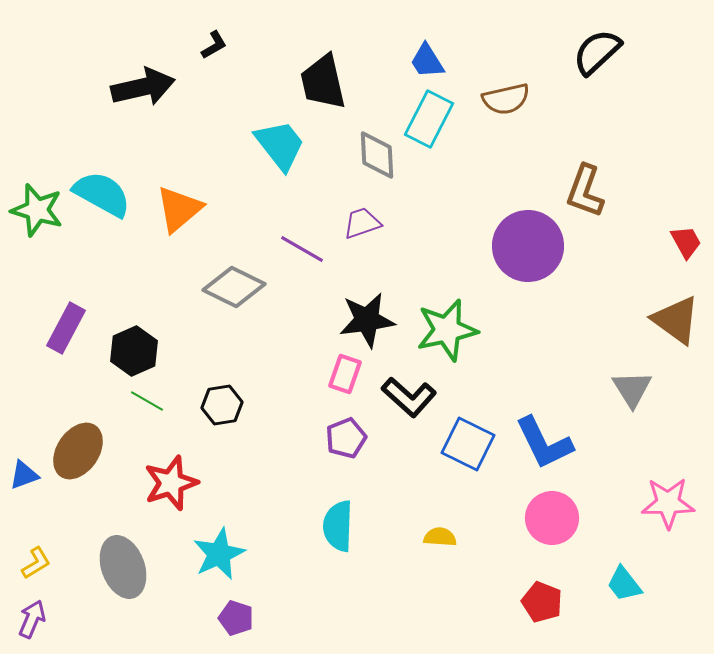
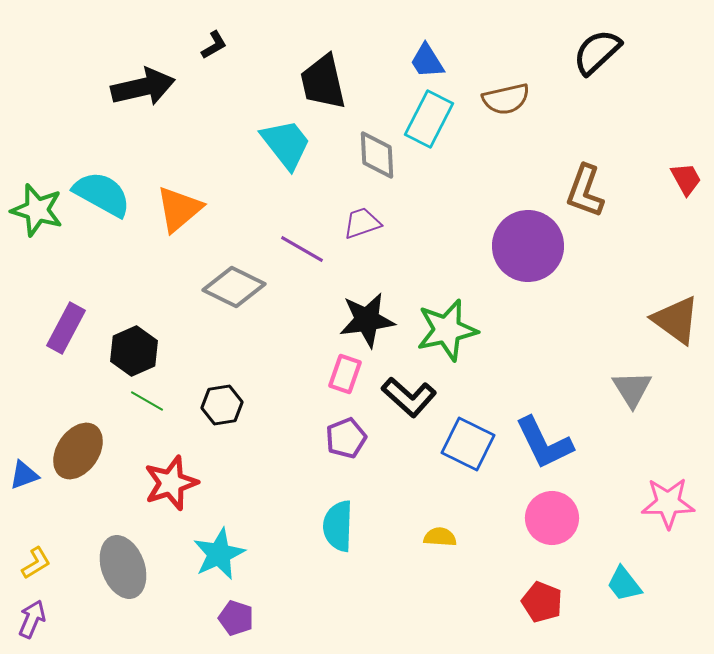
cyan trapezoid at (280, 145): moved 6 px right, 1 px up
red trapezoid at (686, 242): moved 63 px up
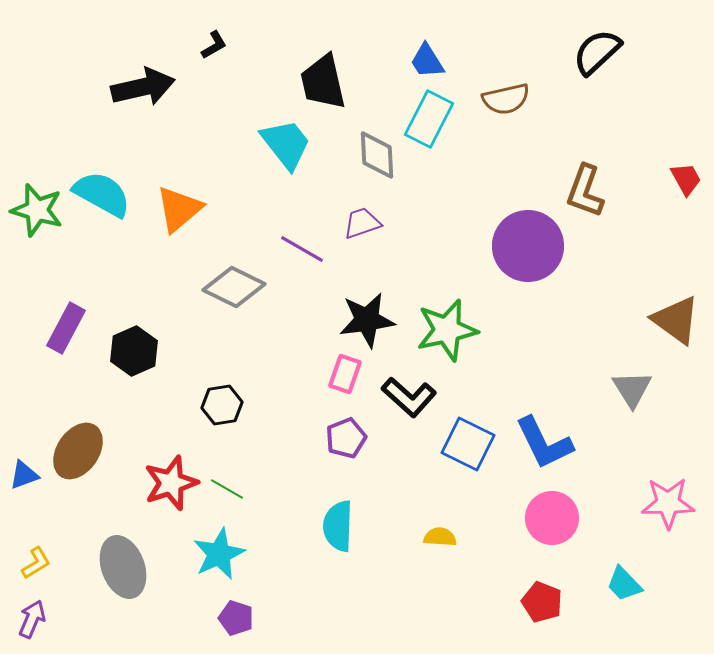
green line at (147, 401): moved 80 px right, 88 px down
cyan trapezoid at (624, 584): rotated 6 degrees counterclockwise
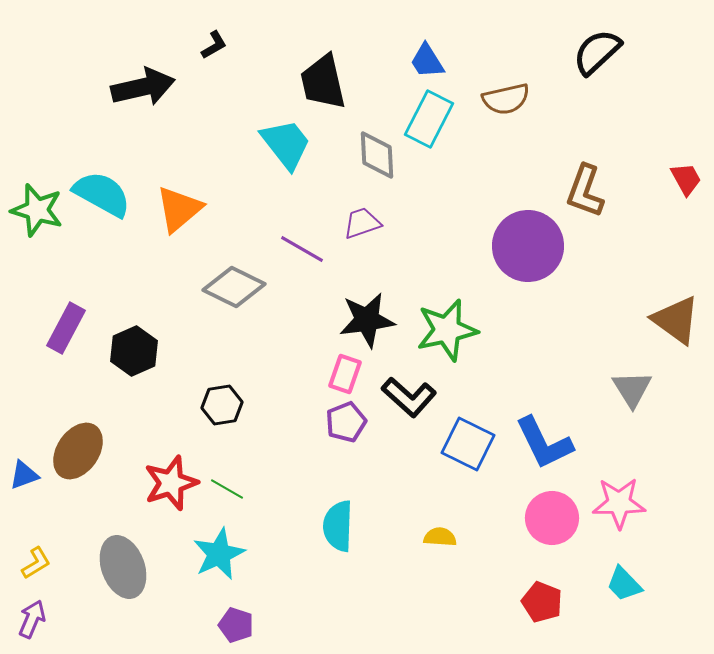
purple pentagon at (346, 438): moved 16 px up
pink star at (668, 503): moved 49 px left
purple pentagon at (236, 618): moved 7 px down
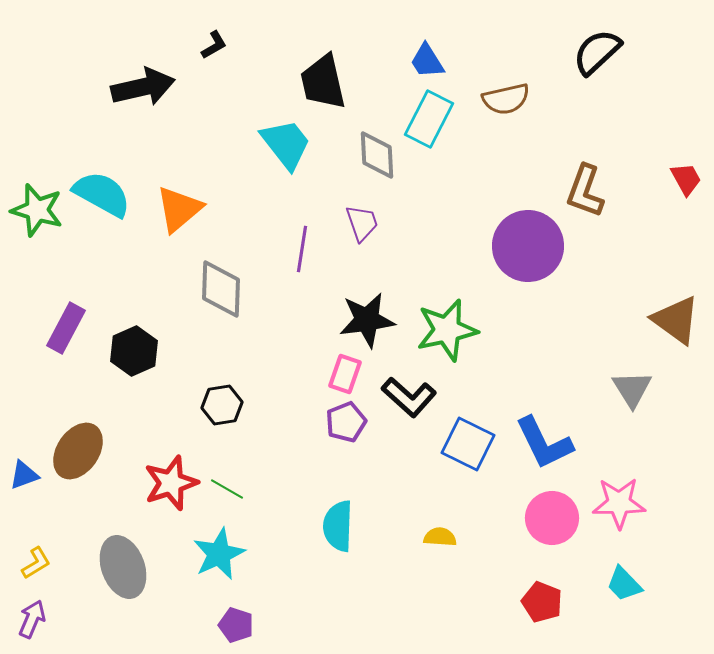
purple trapezoid at (362, 223): rotated 90 degrees clockwise
purple line at (302, 249): rotated 69 degrees clockwise
gray diamond at (234, 287): moved 13 px left, 2 px down; rotated 66 degrees clockwise
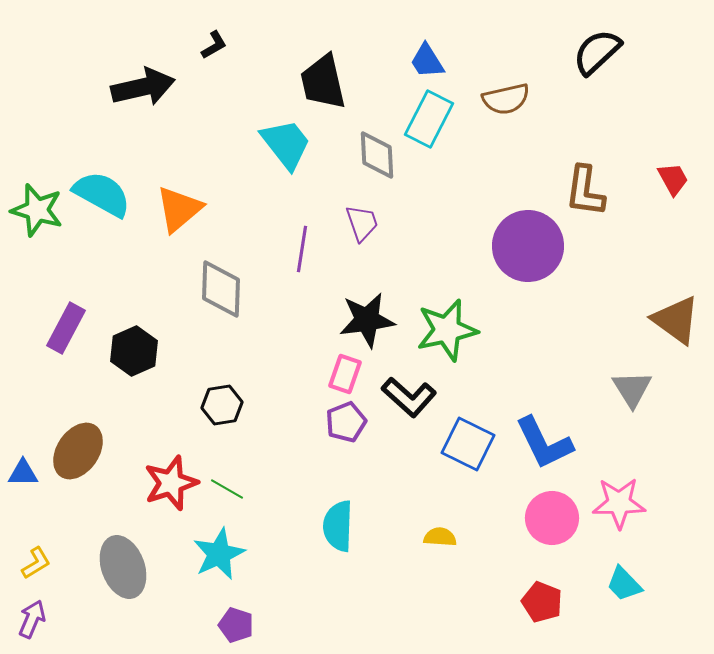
red trapezoid at (686, 179): moved 13 px left
brown L-shape at (585, 191): rotated 12 degrees counterclockwise
blue triangle at (24, 475): moved 1 px left, 2 px up; rotated 20 degrees clockwise
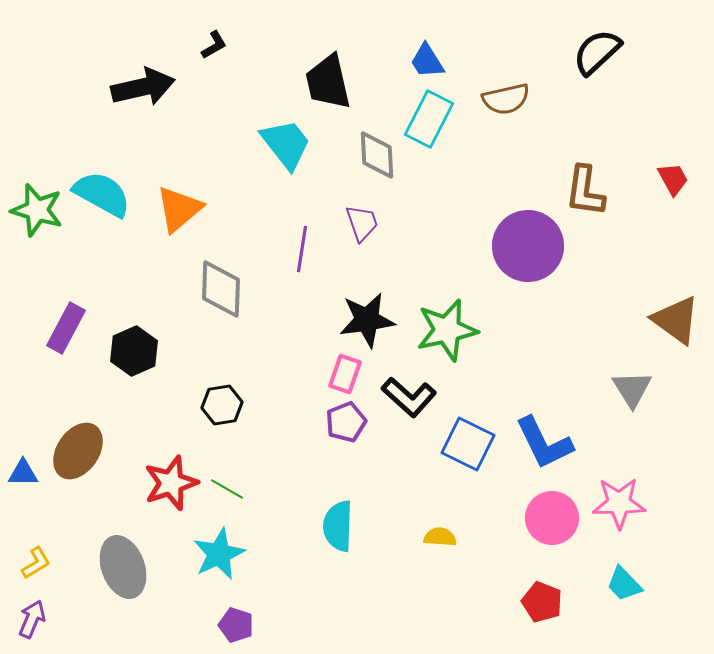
black trapezoid at (323, 82): moved 5 px right
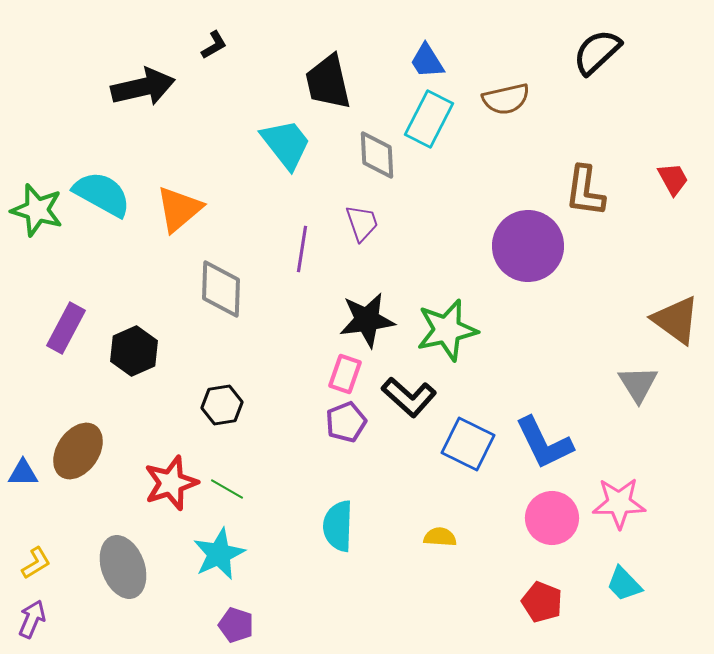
gray triangle at (632, 389): moved 6 px right, 5 px up
